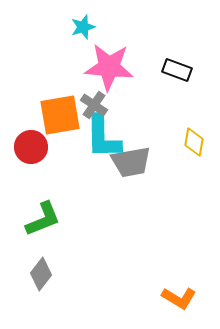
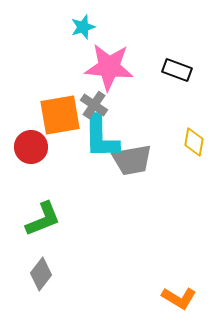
cyan L-shape: moved 2 px left
gray trapezoid: moved 1 px right, 2 px up
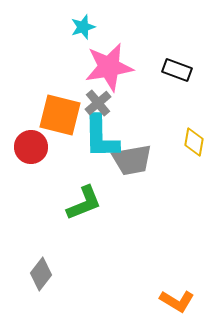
pink star: rotated 15 degrees counterclockwise
gray cross: moved 4 px right, 2 px up; rotated 16 degrees clockwise
orange square: rotated 24 degrees clockwise
green L-shape: moved 41 px right, 16 px up
orange L-shape: moved 2 px left, 3 px down
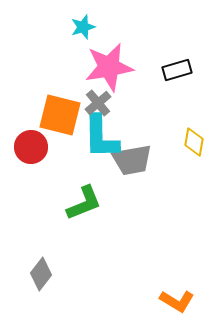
black rectangle: rotated 36 degrees counterclockwise
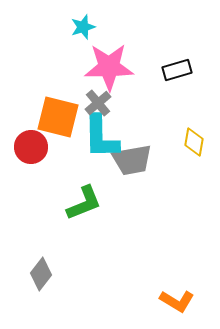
pink star: rotated 9 degrees clockwise
orange square: moved 2 px left, 2 px down
